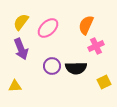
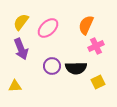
yellow square: moved 6 px left
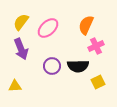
black semicircle: moved 2 px right, 2 px up
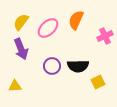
orange semicircle: moved 10 px left, 5 px up
pink cross: moved 9 px right, 10 px up
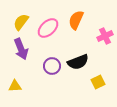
black semicircle: moved 4 px up; rotated 20 degrees counterclockwise
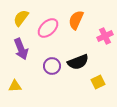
yellow semicircle: moved 4 px up
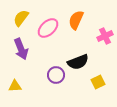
purple circle: moved 4 px right, 9 px down
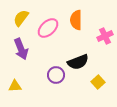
orange semicircle: rotated 24 degrees counterclockwise
yellow square: rotated 16 degrees counterclockwise
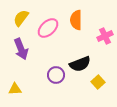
black semicircle: moved 2 px right, 2 px down
yellow triangle: moved 3 px down
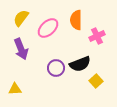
pink cross: moved 8 px left
purple circle: moved 7 px up
yellow square: moved 2 px left, 1 px up
